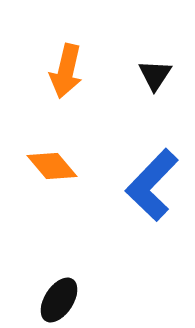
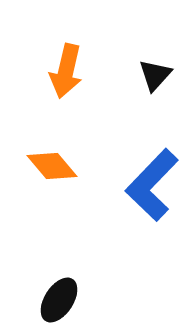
black triangle: rotated 9 degrees clockwise
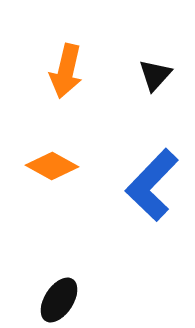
orange diamond: rotated 21 degrees counterclockwise
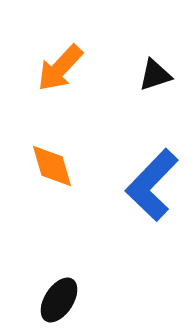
orange arrow: moved 6 px left, 3 px up; rotated 30 degrees clockwise
black triangle: rotated 30 degrees clockwise
orange diamond: rotated 45 degrees clockwise
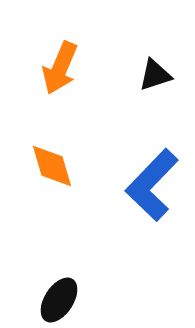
orange arrow: rotated 20 degrees counterclockwise
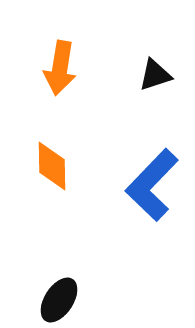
orange arrow: rotated 14 degrees counterclockwise
orange diamond: rotated 15 degrees clockwise
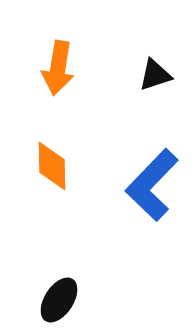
orange arrow: moved 2 px left
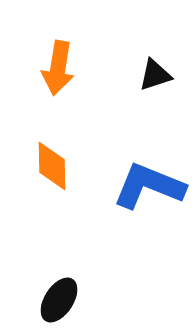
blue L-shape: moved 3 px left, 1 px down; rotated 68 degrees clockwise
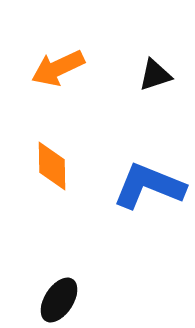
orange arrow: rotated 56 degrees clockwise
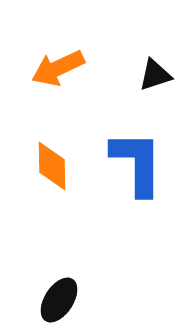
blue L-shape: moved 12 px left, 23 px up; rotated 68 degrees clockwise
